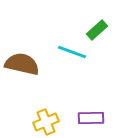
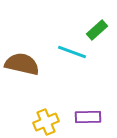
purple rectangle: moved 3 px left, 1 px up
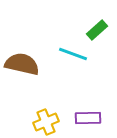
cyan line: moved 1 px right, 2 px down
purple rectangle: moved 1 px down
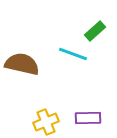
green rectangle: moved 2 px left, 1 px down
